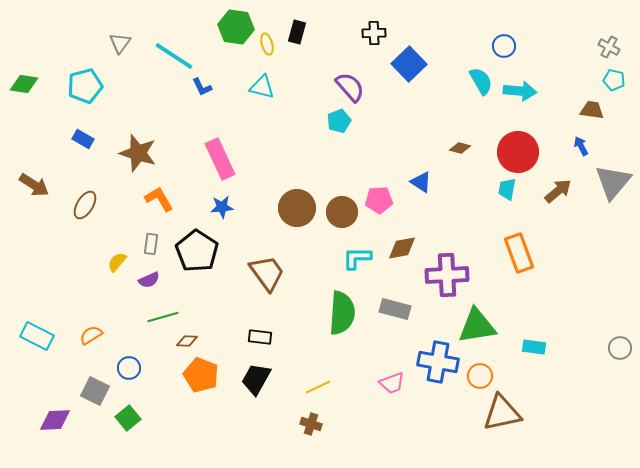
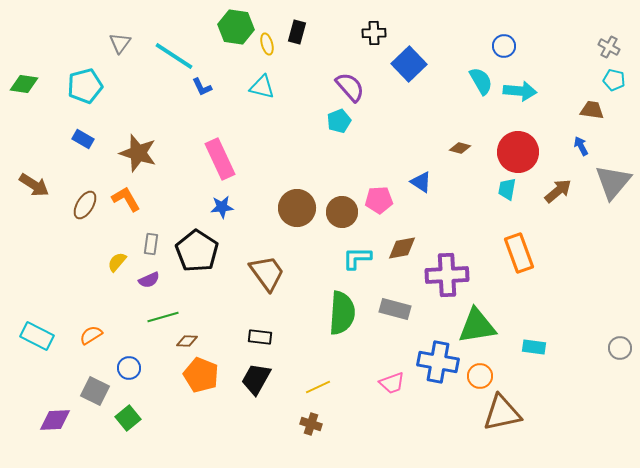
orange L-shape at (159, 199): moved 33 px left
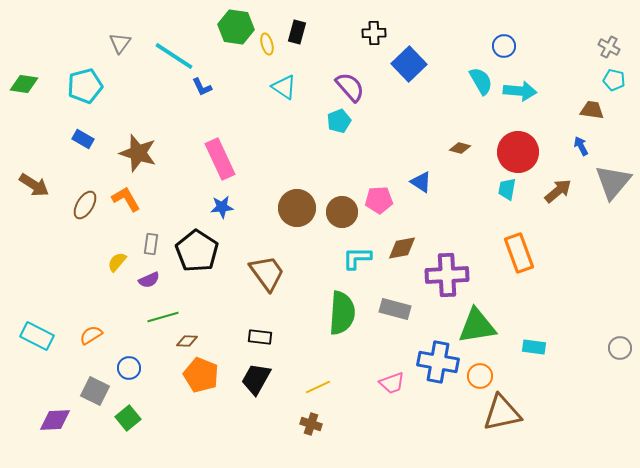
cyan triangle at (262, 87): moved 22 px right; rotated 20 degrees clockwise
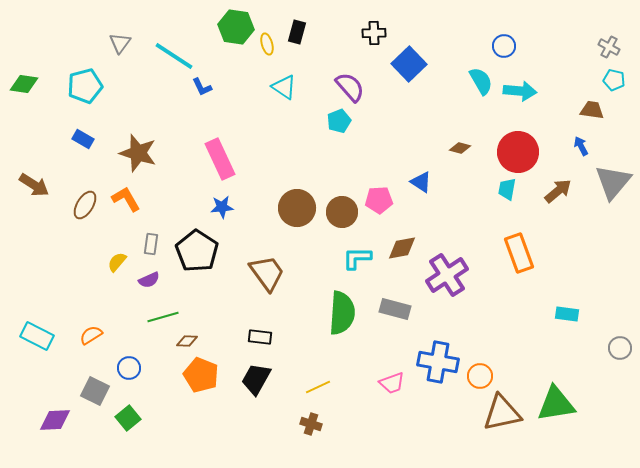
purple cross at (447, 275): rotated 30 degrees counterclockwise
green triangle at (477, 326): moved 79 px right, 78 px down
cyan rectangle at (534, 347): moved 33 px right, 33 px up
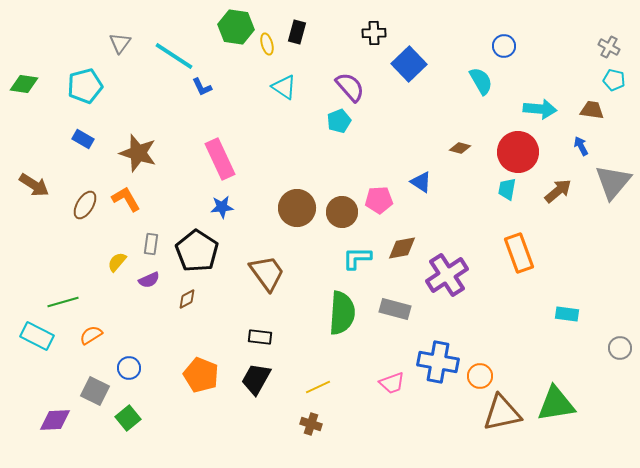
cyan arrow at (520, 91): moved 20 px right, 18 px down
green line at (163, 317): moved 100 px left, 15 px up
brown diamond at (187, 341): moved 42 px up; rotated 30 degrees counterclockwise
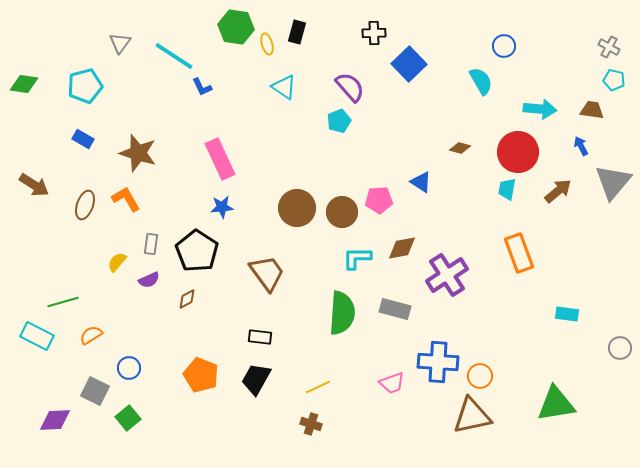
brown ellipse at (85, 205): rotated 12 degrees counterclockwise
blue cross at (438, 362): rotated 6 degrees counterclockwise
brown triangle at (502, 413): moved 30 px left, 3 px down
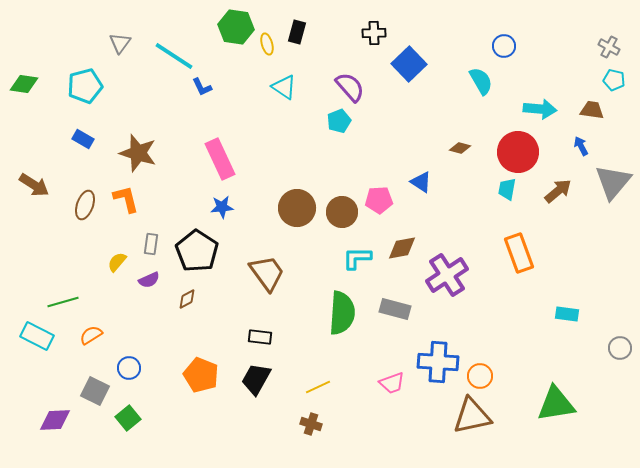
orange L-shape at (126, 199): rotated 16 degrees clockwise
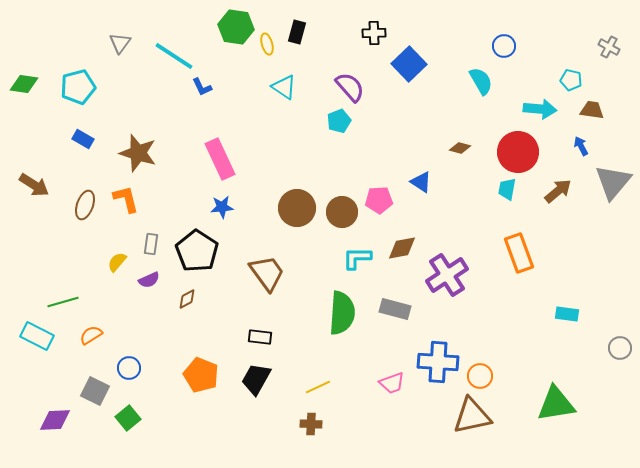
cyan pentagon at (614, 80): moved 43 px left
cyan pentagon at (85, 86): moved 7 px left, 1 px down
brown cross at (311, 424): rotated 15 degrees counterclockwise
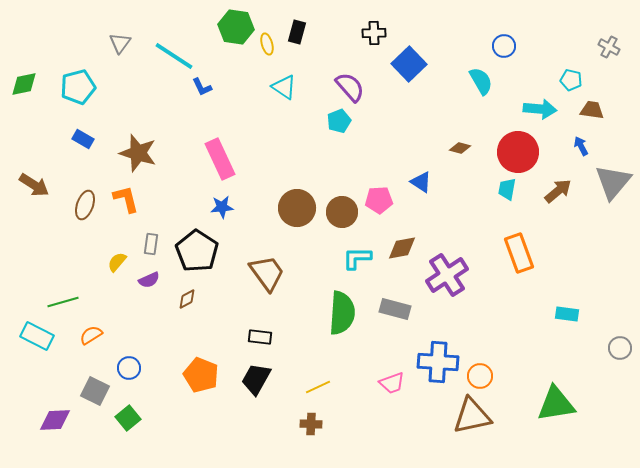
green diamond at (24, 84): rotated 20 degrees counterclockwise
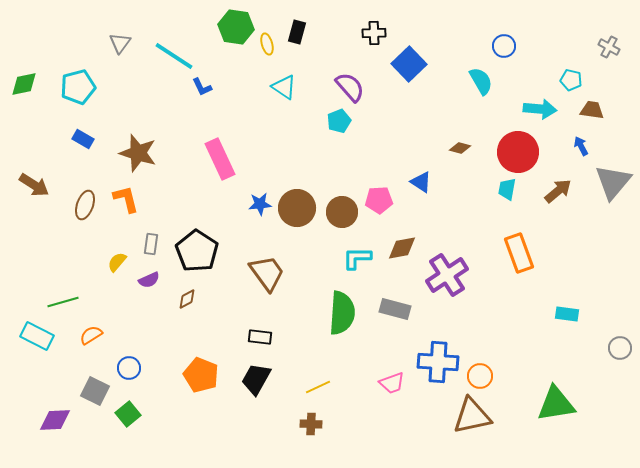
blue star at (222, 207): moved 38 px right, 3 px up
green square at (128, 418): moved 4 px up
